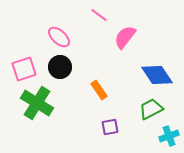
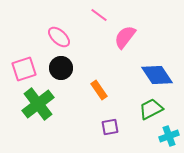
black circle: moved 1 px right, 1 px down
green cross: moved 1 px right, 1 px down; rotated 20 degrees clockwise
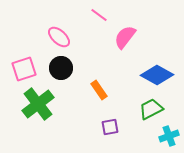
blue diamond: rotated 28 degrees counterclockwise
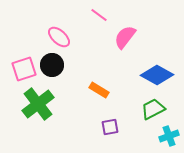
black circle: moved 9 px left, 3 px up
orange rectangle: rotated 24 degrees counterclockwise
green trapezoid: moved 2 px right
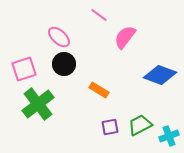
black circle: moved 12 px right, 1 px up
blue diamond: moved 3 px right; rotated 8 degrees counterclockwise
green trapezoid: moved 13 px left, 16 px down
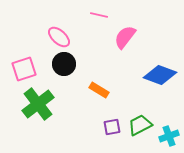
pink line: rotated 24 degrees counterclockwise
purple square: moved 2 px right
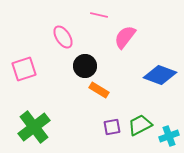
pink ellipse: moved 4 px right; rotated 15 degrees clockwise
black circle: moved 21 px right, 2 px down
green cross: moved 4 px left, 23 px down
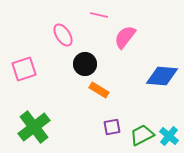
pink ellipse: moved 2 px up
black circle: moved 2 px up
blue diamond: moved 2 px right, 1 px down; rotated 16 degrees counterclockwise
green trapezoid: moved 2 px right, 10 px down
cyan cross: rotated 30 degrees counterclockwise
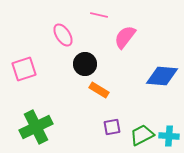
green cross: moved 2 px right; rotated 12 degrees clockwise
cyan cross: rotated 36 degrees counterclockwise
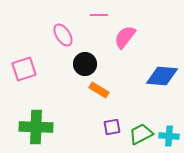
pink line: rotated 12 degrees counterclockwise
green cross: rotated 28 degrees clockwise
green trapezoid: moved 1 px left, 1 px up
